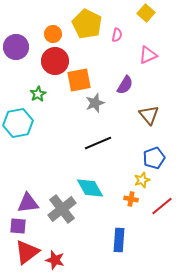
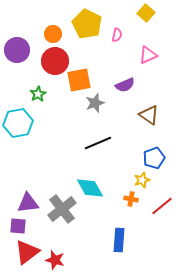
purple circle: moved 1 px right, 3 px down
purple semicircle: rotated 36 degrees clockwise
brown triangle: rotated 15 degrees counterclockwise
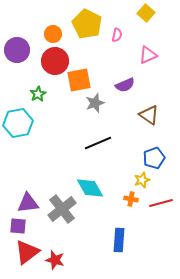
red line: moved 1 px left, 3 px up; rotated 25 degrees clockwise
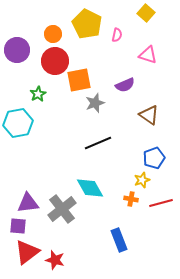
pink triangle: rotated 42 degrees clockwise
blue rectangle: rotated 25 degrees counterclockwise
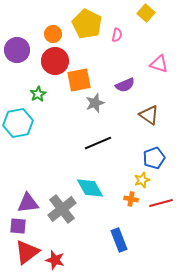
pink triangle: moved 11 px right, 9 px down
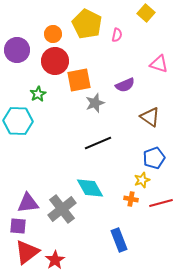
brown triangle: moved 1 px right, 2 px down
cyan hexagon: moved 2 px up; rotated 12 degrees clockwise
red star: rotated 24 degrees clockwise
